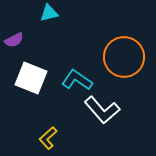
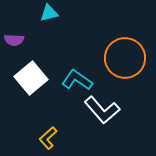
purple semicircle: rotated 30 degrees clockwise
orange circle: moved 1 px right, 1 px down
white square: rotated 28 degrees clockwise
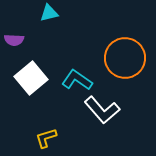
yellow L-shape: moved 2 px left; rotated 25 degrees clockwise
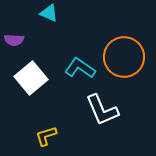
cyan triangle: rotated 36 degrees clockwise
orange circle: moved 1 px left, 1 px up
cyan L-shape: moved 3 px right, 12 px up
white L-shape: rotated 18 degrees clockwise
yellow L-shape: moved 2 px up
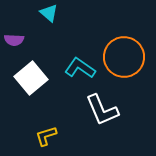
cyan triangle: rotated 18 degrees clockwise
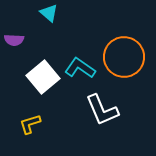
white square: moved 12 px right, 1 px up
yellow L-shape: moved 16 px left, 12 px up
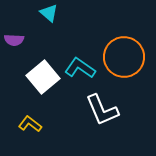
yellow L-shape: rotated 55 degrees clockwise
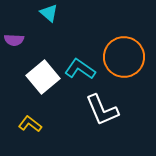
cyan L-shape: moved 1 px down
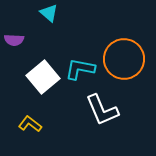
orange circle: moved 2 px down
cyan L-shape: rotated 24 degrees counterclockwise
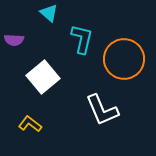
cyan L-shape: moved 2 px right, 30 px up; rotated 92 degrees clockwise
